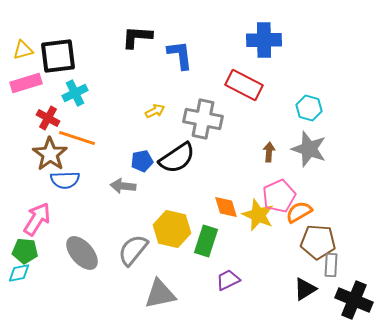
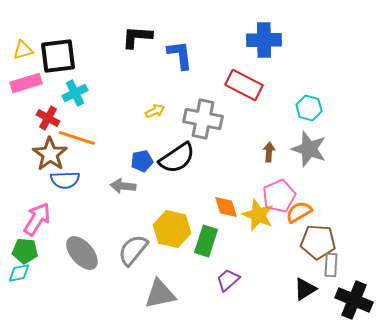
purple trapezoid: rotated 15 degrees counterclockwise
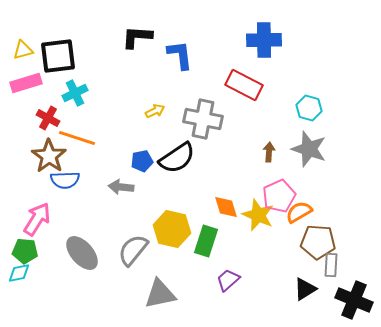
brown star: moved 1 px left, 2 px down
gray arrow: moved 2 px left, 1 px down
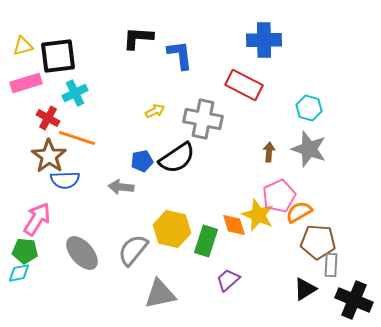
black L-shape: moved 1 px right, 1 px down
yellow triangle: moved 4 px up
orange diamond: moved 8 px right, 18 px down
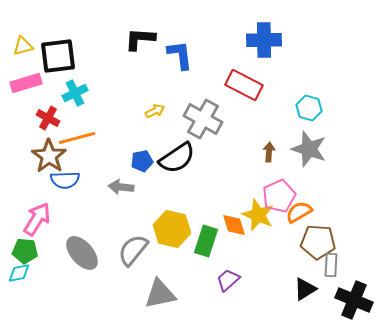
black L-shape: moved 2 px right, 1 px down
gray cross: rotated 18 degrees clockwise
orange line: rotated 33 degrees counterclockwise
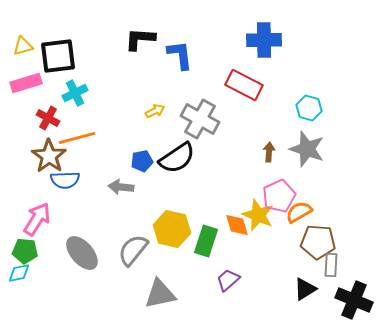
gray cross: moved 3 px left
gray star: moved 2 px left
orange diamond: moved 3 px right
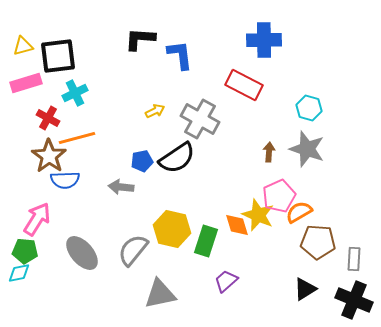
gray rectangle: moved 23 px right, 6 px up
purple trapezoid: moved 2 px left, 1 px down
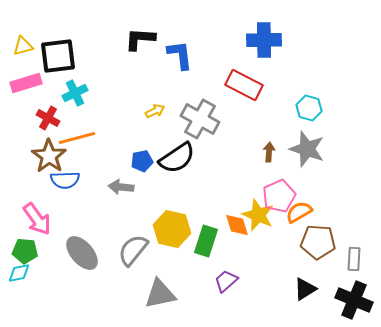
pink arrow: rotated 112 degrees clockwise
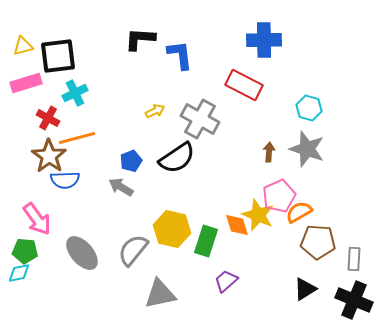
blue pentagon: moved 11 px left; rotated 10 degrees counterclockwise
gray arrow: rotated 25 degrees clockwise
